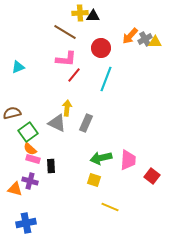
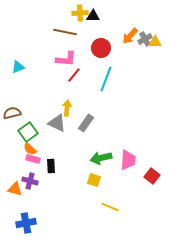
brown line: rotated 20 degrees counterclockwise
gray rectangle: rotated 12 degrees clockwise
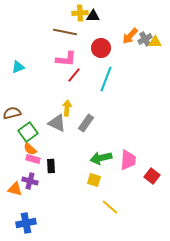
yellow line: rotated 18 degrees clockwise
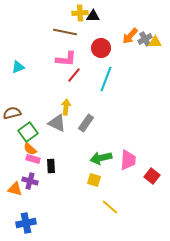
yellow arrow: moved 1 px left, 1 px up
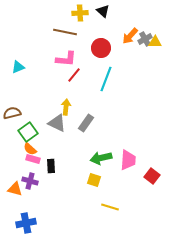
black triangle: moved 10 px right, 5 px up; rotated 40 degrees clockwise
yellow line: rotated 24 degrees counterclockwise
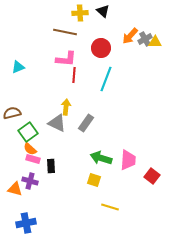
red line: rotated 35 degrees counterclockwise
green arrow: rotated 30 degrees clockwise
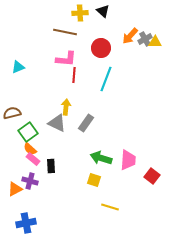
pink rectangle: rotated 24 degrees clockwise
orange triangle: rotated 42 degrees counterclockwise
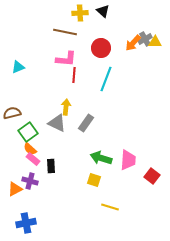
orange arrow: moved 3 px right, 7 px down
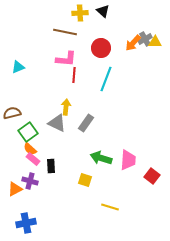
yellow square: moved 9 px left
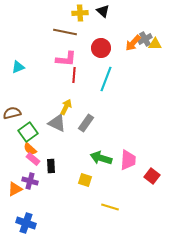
yellow triangle: moved 2 px down
yellow arrow: rotated 21 degrees clockwise
blue cross: rotated 30 degrees clockwise
